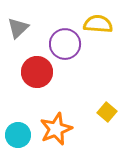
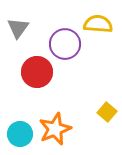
gray triangle: rotated 10 degrees counterclockwise
orange star: moved 1 px left
cyan circle: moved 2 px right, 1 px up
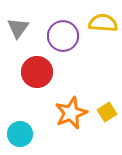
yellow semicircle: moved 5 px right, 1 px up
purple circle: moved 2 px left, 8 px up
yellow square: rotated 18 degrees clockwise
orange star: moved 16 px right, 16 px up
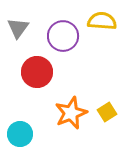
yellow semicircle: moved 1 px left, 2 px up
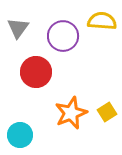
red circle: moved 1 px left
cyan circle: moved 1 px down
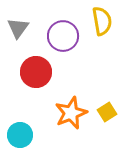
yellow semicircle: rotated 76 degrees clockwise
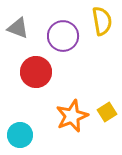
gray triangle: rotated 45 degrees counterclockwise
orange star: moved 1 px right, 3 px down
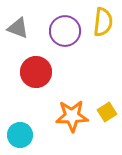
yellow semicircle: moved 1 px right, 1 px down; rotated 16 degrees clockwise
purple circle: moved 2 px right, 5 px up
orange star: rotated 20 degrees clockwise
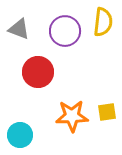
gray triangle: moved 1 px right, 1 px down
red circle: moved 2 px right
yellow square: rotated 24 degrees clockwise
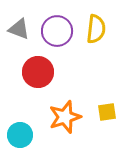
yellow semicircle: moved 7 px left, 7 px down
purple circle: moved 8 px left
orange star: moved 7 px left, 1 px down; rotated 16 degrees counterclockwise
